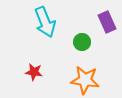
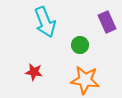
green circle: moved 2 px left, 3 px down
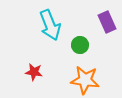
cyan arrow: moved 5 px right, 3 px down
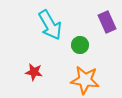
cyan arrow: rotated 8 degrees counterclockwise
